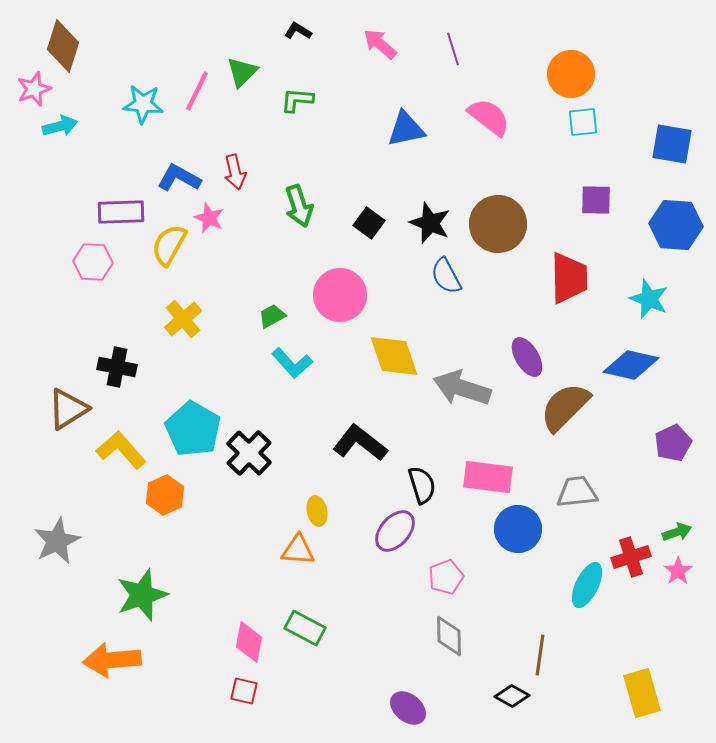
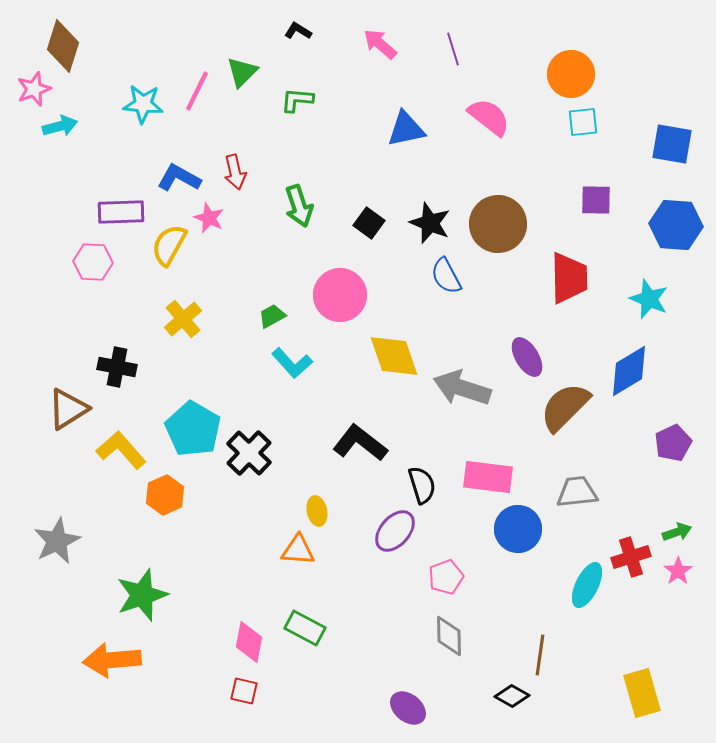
blue diamond at (631, 365): moved 2 px left, 6 px down; rotated 44 degrees counterclockwise
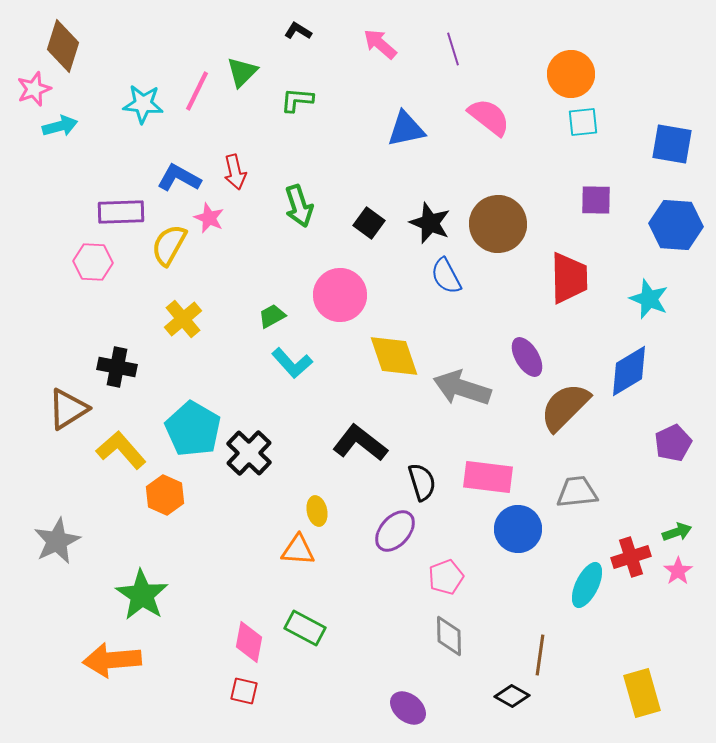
black semicircle at (422, 485): moved 3 px up
orange hexagon at (165, 495): rotated 12 degrees counterclockwise
green star at (142, 595): rotated 20 degrees counterclockwise
